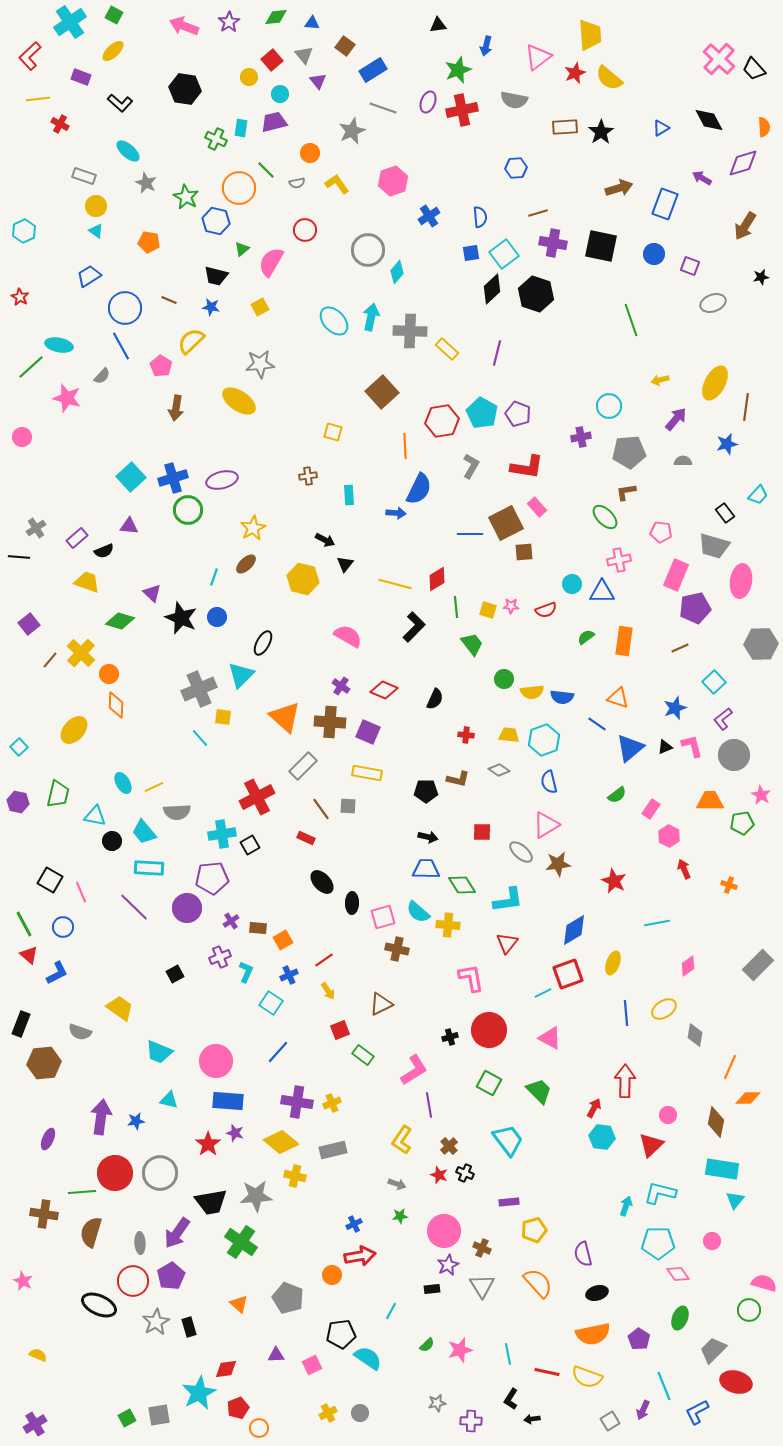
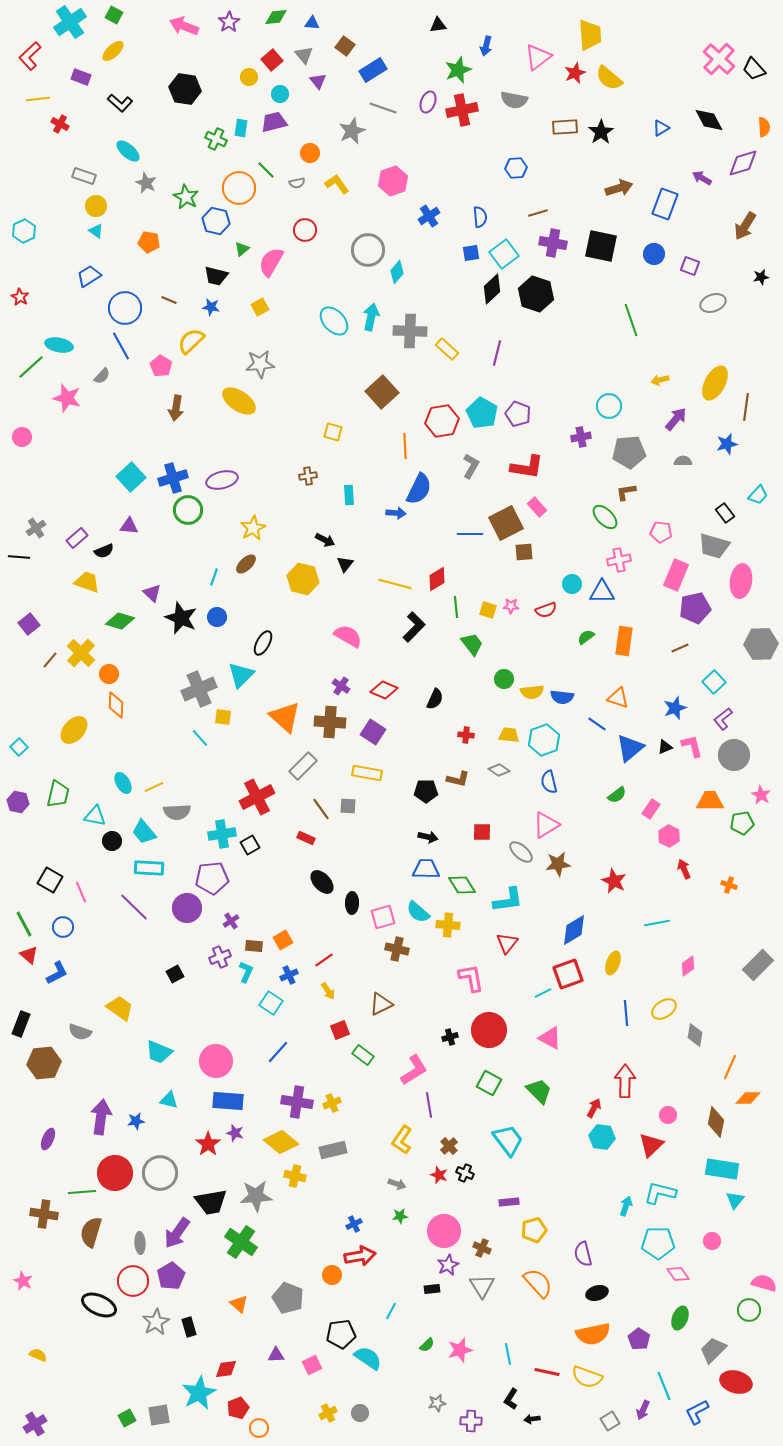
purple square at (368, 732): moved 5 px right; rotated 10 degrees clockwise
brown rectangle at (258, 928): moved 4 px left, 18 px down
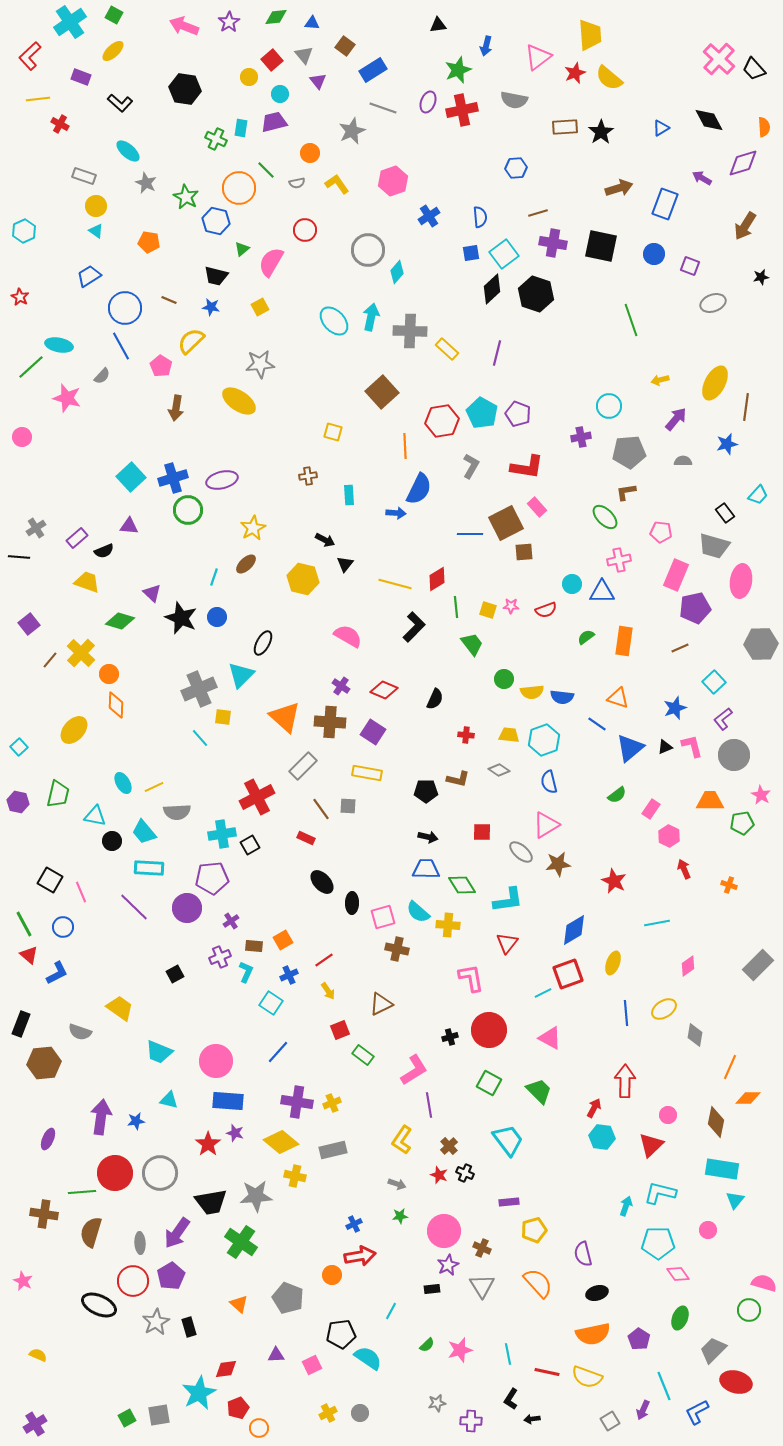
pink circle at (712, 1241): moved 4 px left, 11 px up
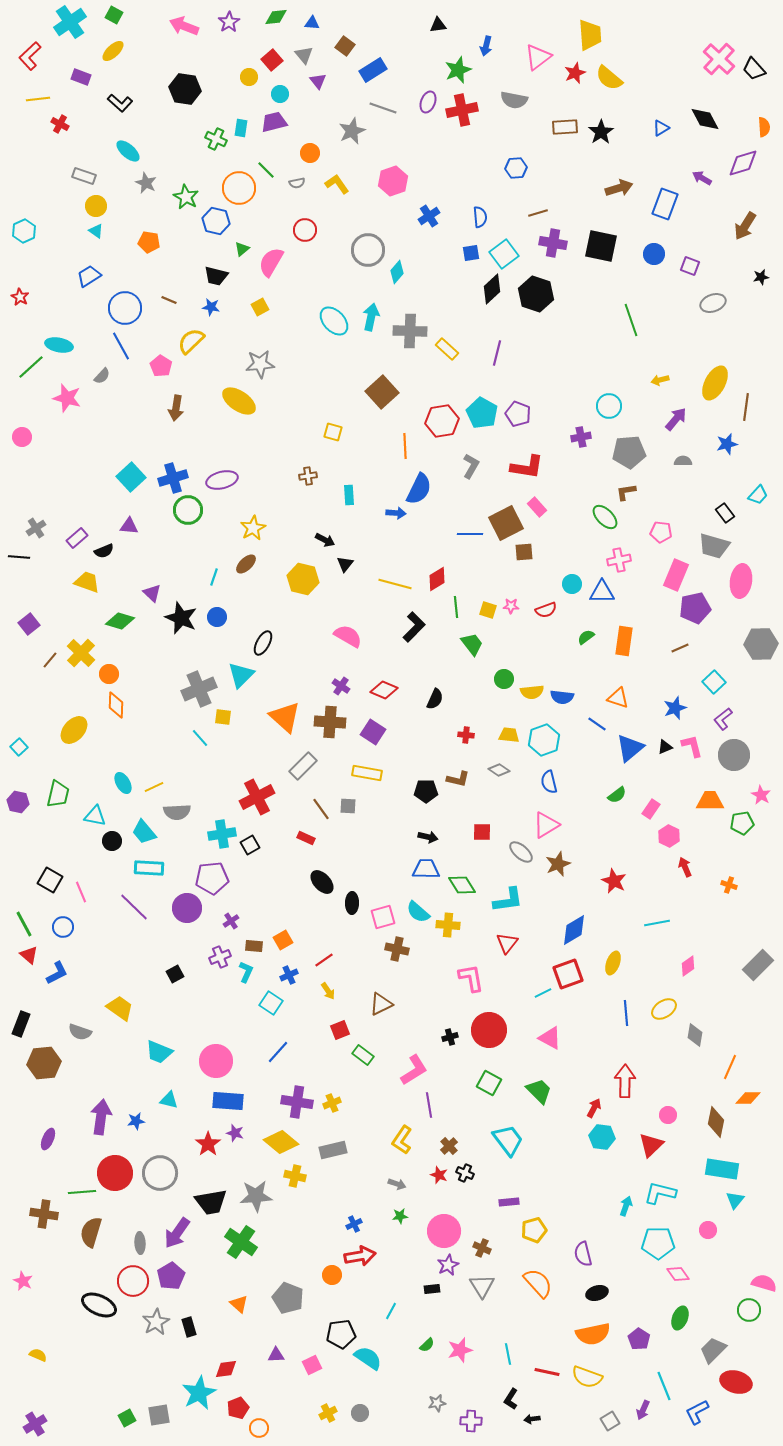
black diamond at (709, 120): moved 4 px left, 1 px up
brown star at (558, 864): rotated 15 degrees counterclockwise
red arrow at (684, 869): moved 1 px right, 2 px up
